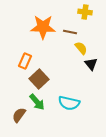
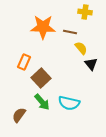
orange rectangle: moved 1 px left, 1 px down
brown square: moved 2 px right, 1 px up
green arrow: moved 5 px right
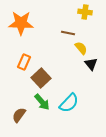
orange star: moved 22 px left, 4 px up
brown line: moved 2 px left, 1 px down
cyan semicircle: rotated 60 degrees counterclockwise
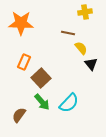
yellow cross: rotated 16 degrees counterclockwise
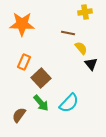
orange star: moved 1 px right, 1 px down
green arrow: moved 1 px left, 1 px down
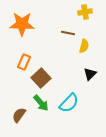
yellow semicircle: moved 3 px right, 2 px up; rotated 56 degrees clockwise
black triangle: moved 1 px left, 10 px down; rotated 24 degrees clockwise
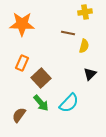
orange rectangle: moved 2 px left, 1 px down
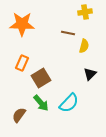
brown square: rotated 12 degrees clockwise
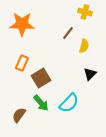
yellow cross: rotated 24 degrees clockwise
brown line: rotated 64 degrees counterclockwise
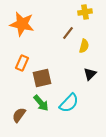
yellow cross: rotated 24 degrees counterclockwise
orange star: rotated 10 degrees clockwise
brown square: moved 1 px right; rotated 18 degrees clockwise
